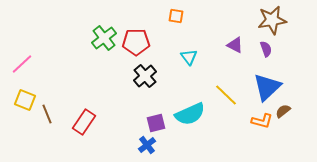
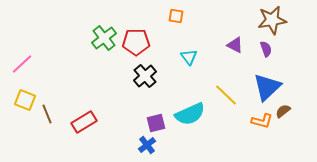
red rectangle: rotated 25 degrees clockwise
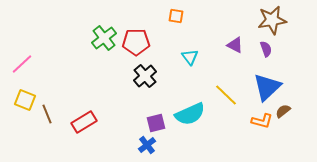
cyan triangle: moved 1 px right
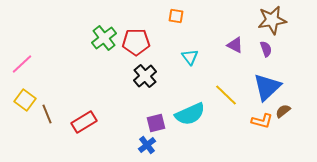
yellow square: rotated 15 degrees clockwise
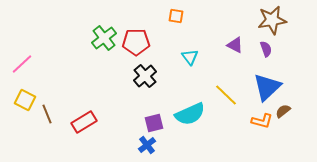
yellow square: rotated 10 degrees counterclockwise
purple square: moved 2 px left
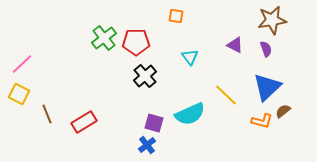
yellow square: moved 6 px left, 6 px up
purple square: rotated 30 degrees clockwise
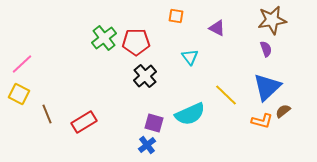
purple triangle: moved 18 px left, 17 px up
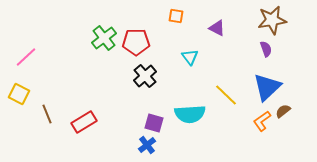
pink line: moved 4 px right, 7 px up
cyan semicircle: rotated 20 degrees clockwise
orange L-shape: rotated 130 degrees clockwise
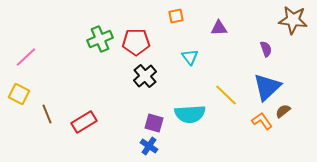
orange square: rotated 21 degrees counterclockwise
brown star: moved 21 px right; rotated 16 degrees clockwise
purple triangle: moved 2 px right; rotated 30 degrees counterclockwise
green cross: moved 4 px left, 1 px down; rotated 15 degrees clockwise
orange L-shape: rotated 90 degrees clockwise
blue cross: moved 2 px right, 1 px down; rotated 18 degrees counterclockwise
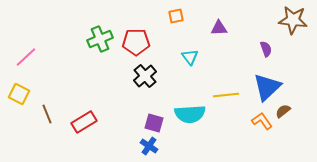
yellow line: rotated 50 degrees counterclockwise
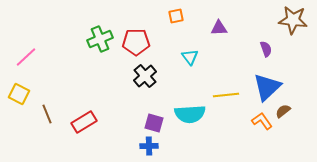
blue cross: rotated 36 degrees counterclockwise
